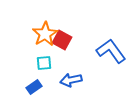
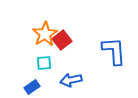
red square: rotated 24 degrees clockwise
blue L-shape: moved 3 px right; rotated 32 degrees clockwise
blue rectangle: moved 2 px left
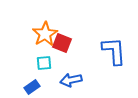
red square: moved 3 px down; rotated 30 degrees counterclockwise
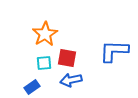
red square: moved 5 px right, 15 px down; rotated 12 degrees counterclockwise
blue L-shape: rotated 84 degrees counterclockwise
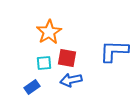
orange star: moved 4 px right, 2 px up
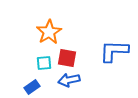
blue arrow: moved 2 px left
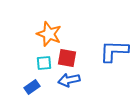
orange star: moved 2 px down; rotated 20 degrees counterclockwise
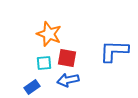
blue arrow: moved 1 px left
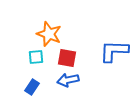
cyan square: moved 8 px left, 6 px up
blue rectangle: rotated 21 degrees counterclockwise
